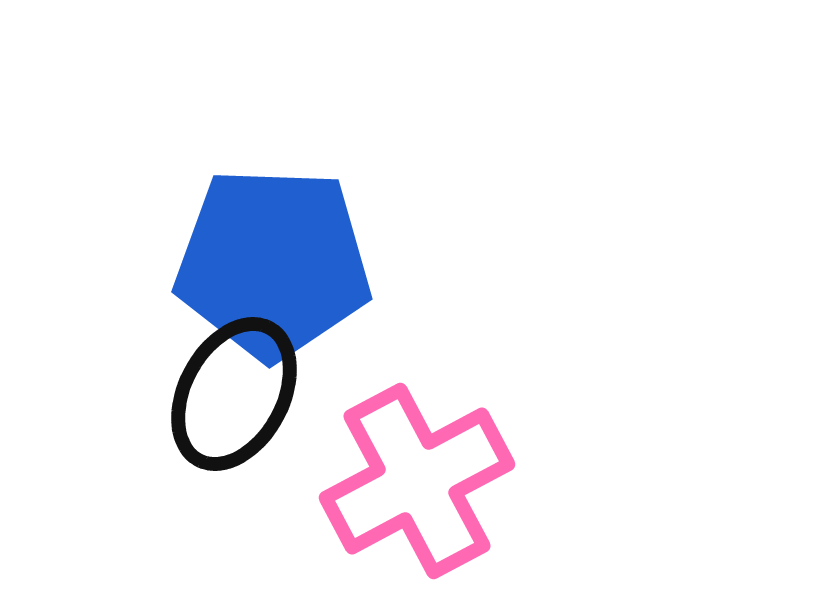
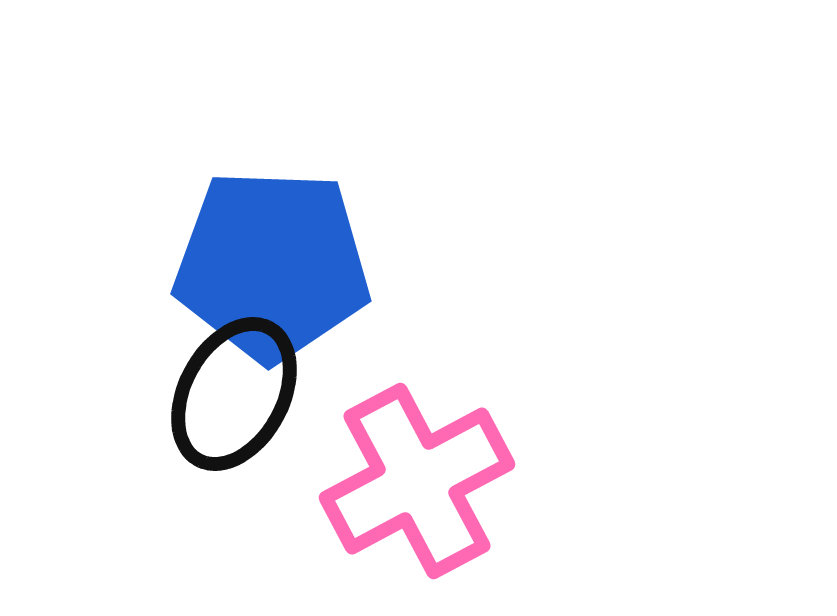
blue pentagon: moved 1 px left, 2 px down
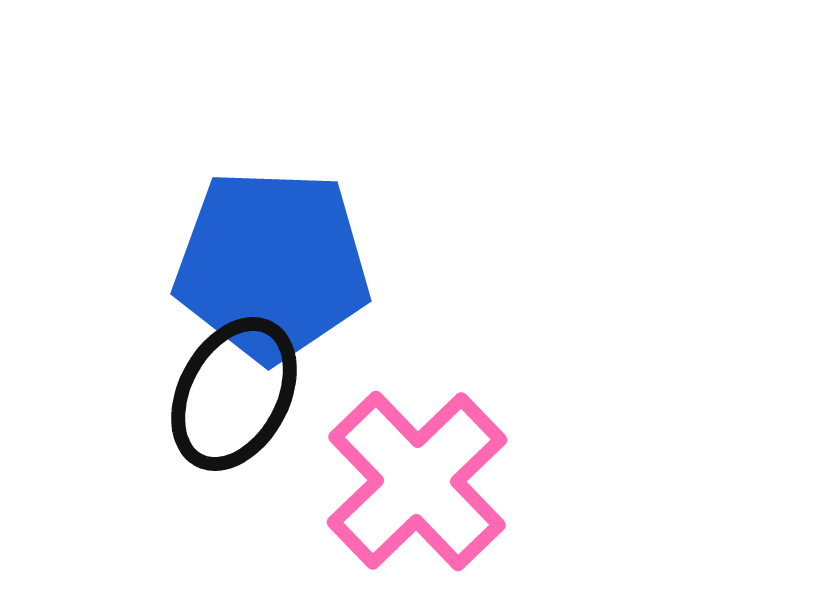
pink cross: rotated 16 degrees counterclockwise
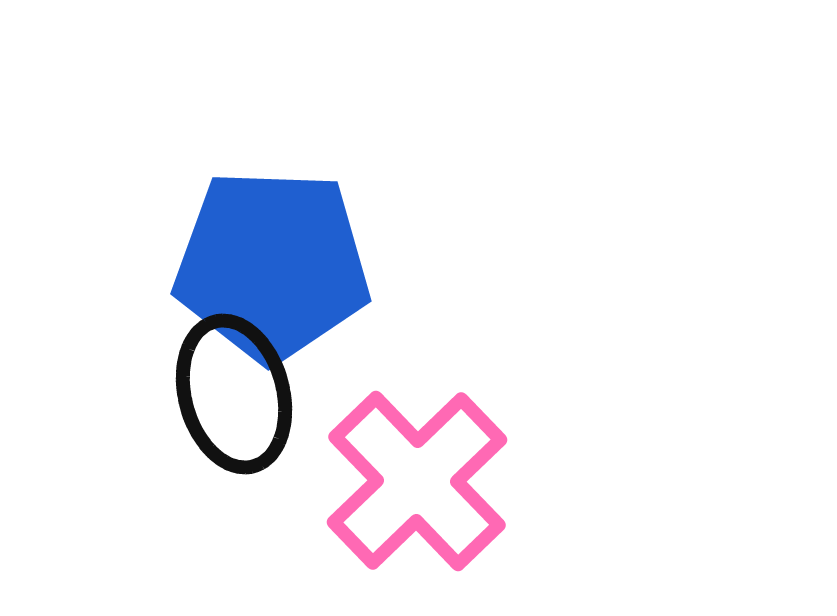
black ellipse: rotated 43 degrees counterclockwise
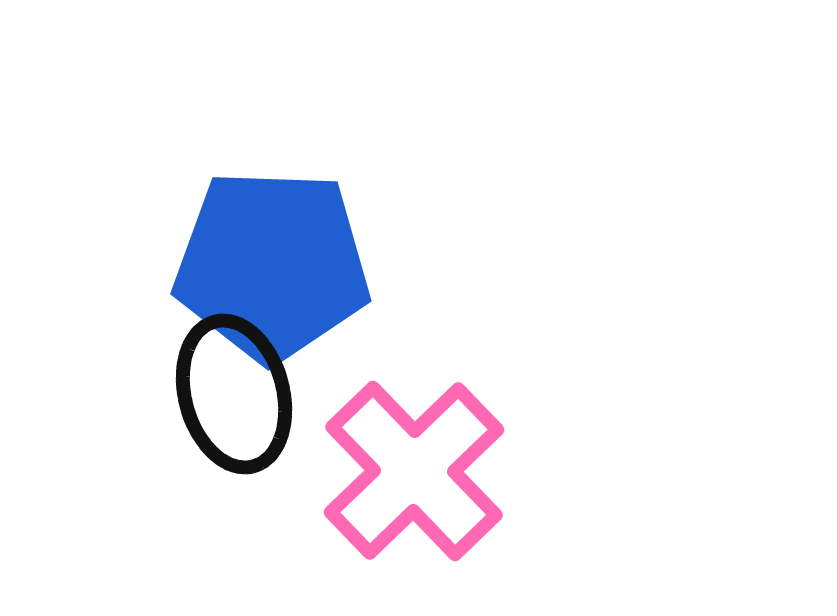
pink cross: moved 3 px left, 10 px up
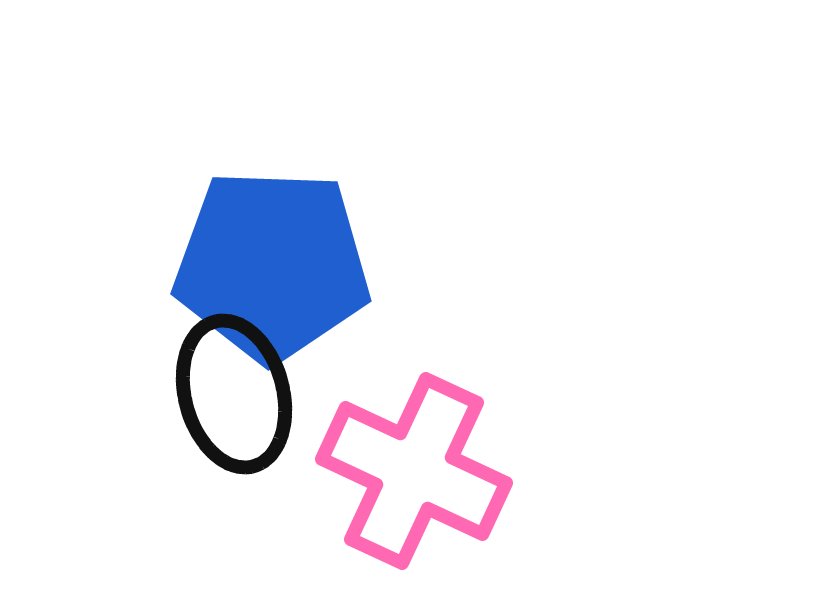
pink cross: rotated 21 degrees counterclockwise
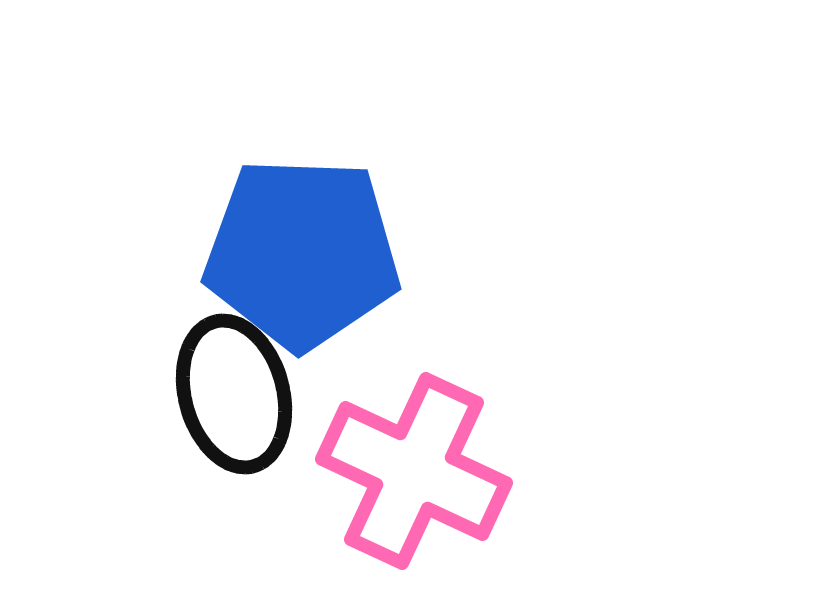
blue pentagon: moved 30 px right, 12 px up
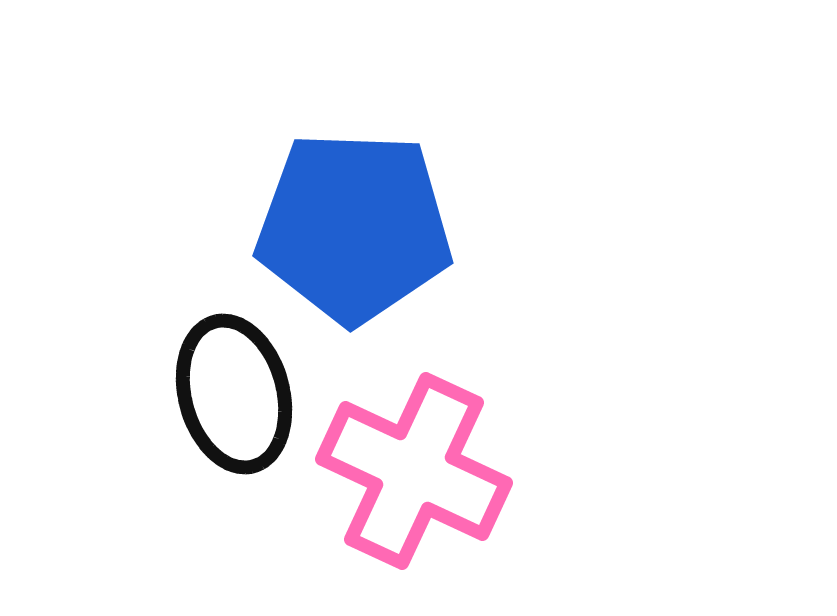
blue pentagon: moved 52 px right, 26 px up
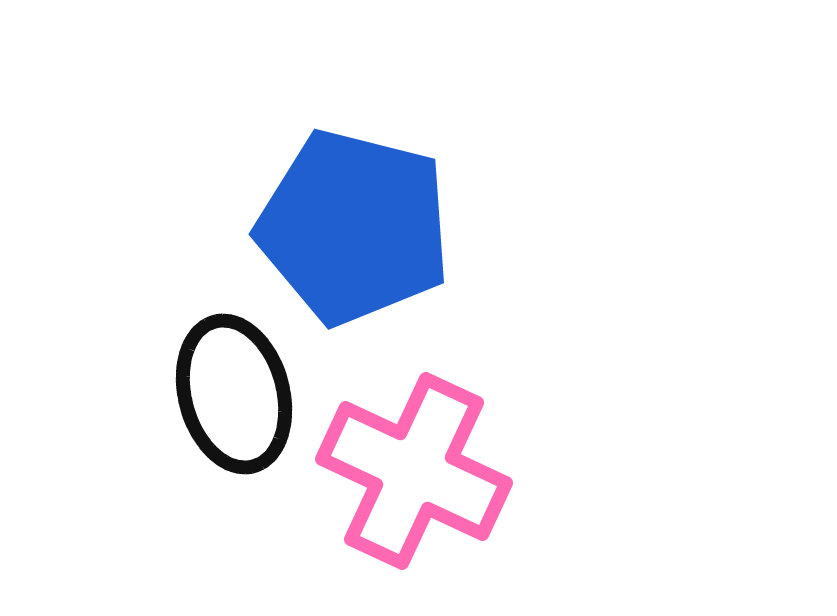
blue pentagon: rotated 12 degrees clockwise
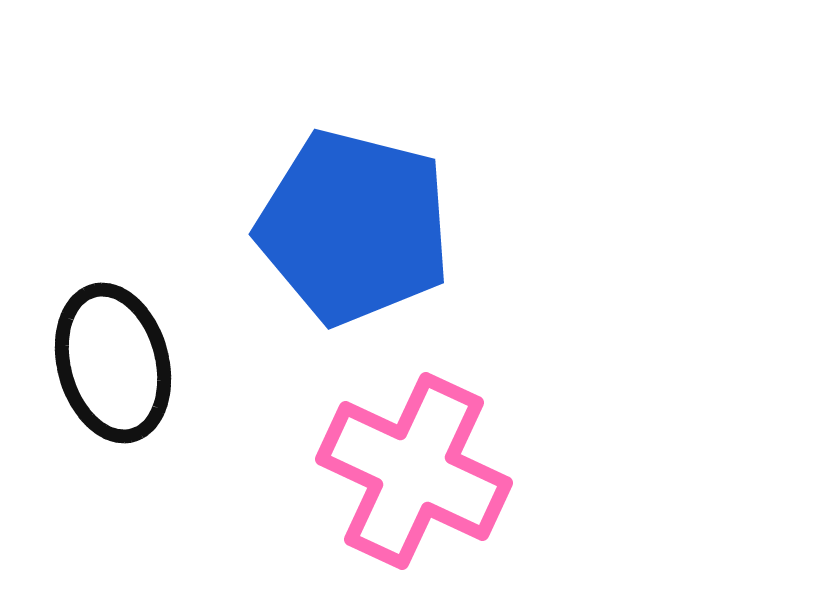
black ellipse: moved 121 px left, 31 px up
